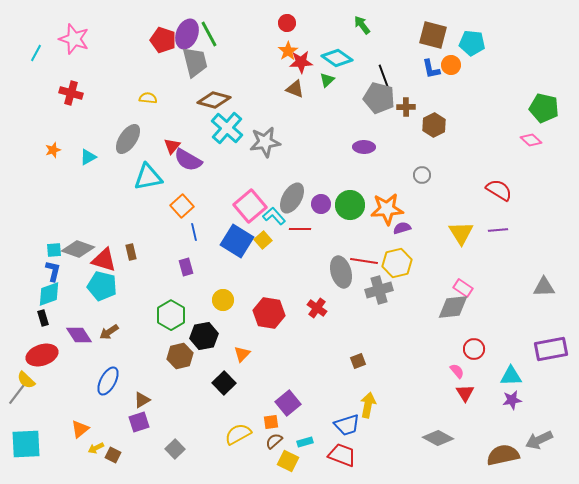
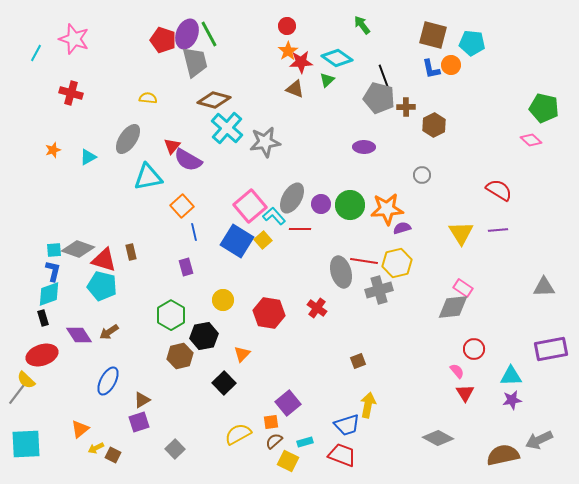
red circle at (287, 23): moved 3 px down
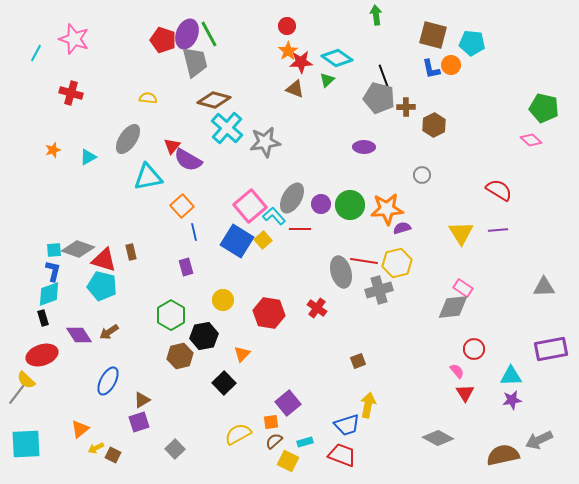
green arrow at (362, 25): moved 14 px right, 10 px up; rotated 30 degrees clockwise
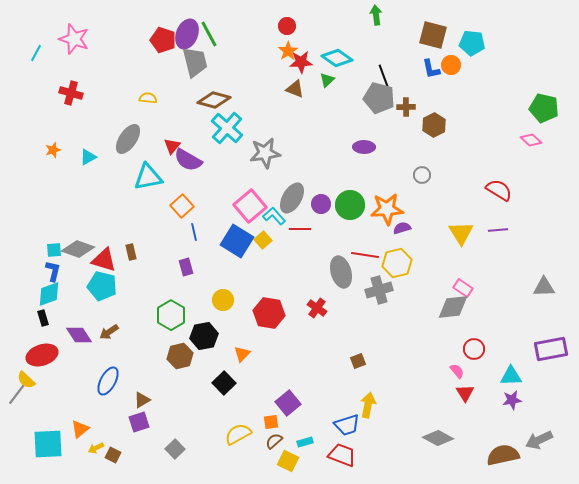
gray star at (265, 142): moved 11 px down
red line at (364, 261): moved 1 px right, 6 px up
cyan square at (26, 444): moved 22 px right
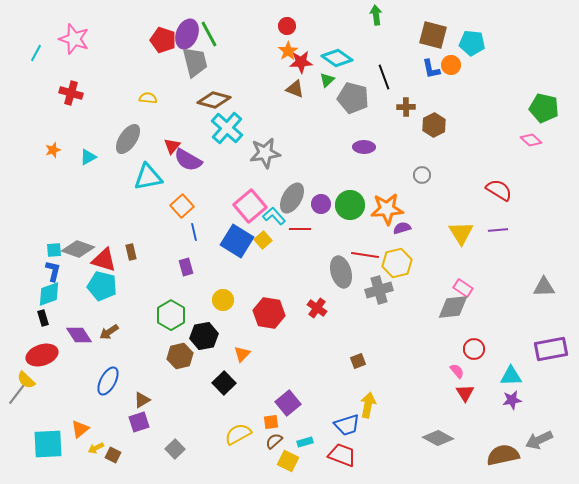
gray pentagon at (379, 98): moved 26 px left
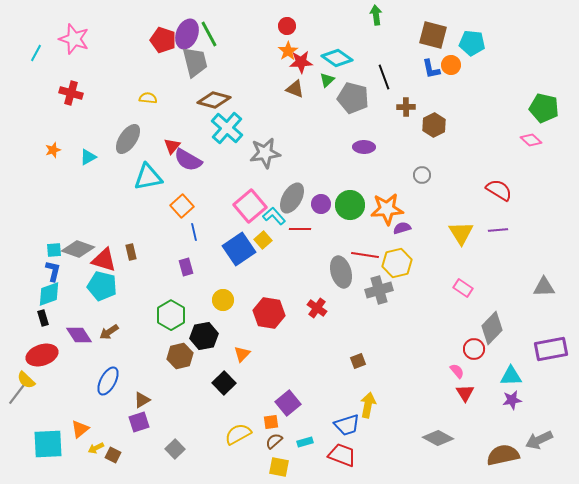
blue square at (237, 241): moved 2 px right, 8 px down; rotated 24 degrees clockwise
gray diamond at (453, 307): moved 39 px right, 21 px down; rotated 40 degrees counterclockwise
yellow square at (288, 461): moved 9 px left, 6 px down; rotated 15 degrees counterclockwise
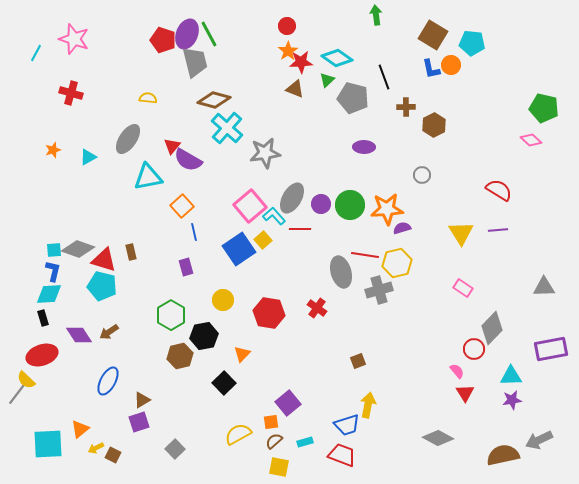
brown square at (433, 35): rotated 16 degrees clockwise
cyan diamond at (49, 294): rotated 16 degrees clockwise
